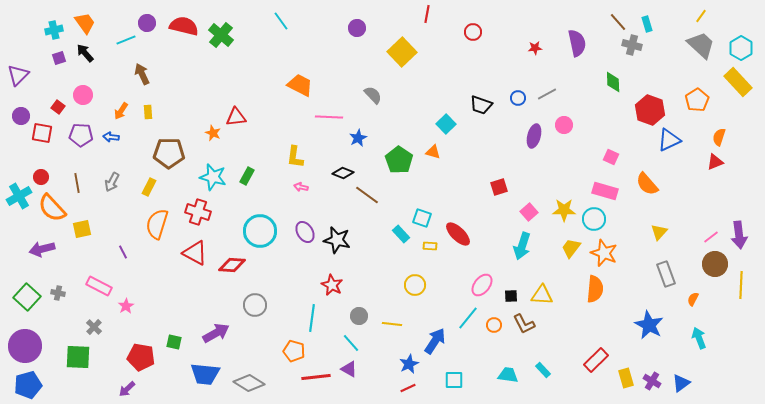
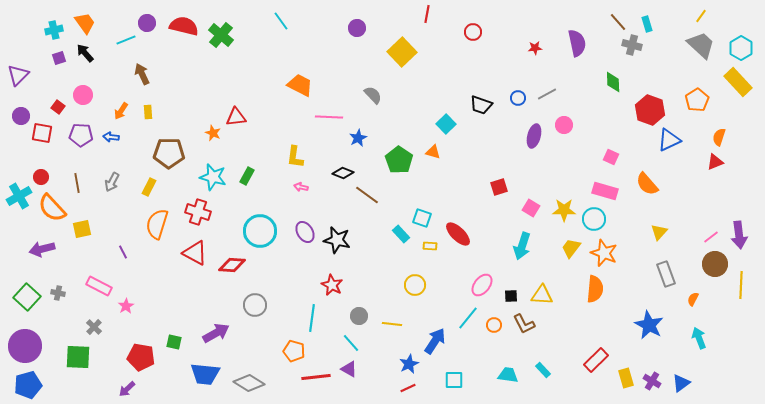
pink square at (529, 212): moved 2 px right, 4 px up; rotated 18 degrees counterclockwise
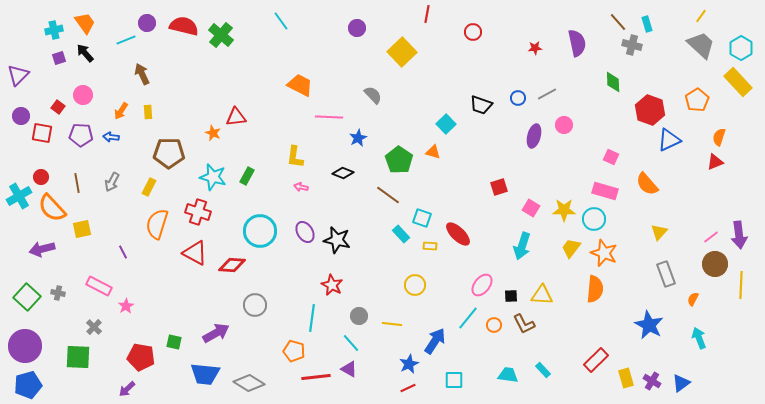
brown line at (367, 195): moved 21 px right
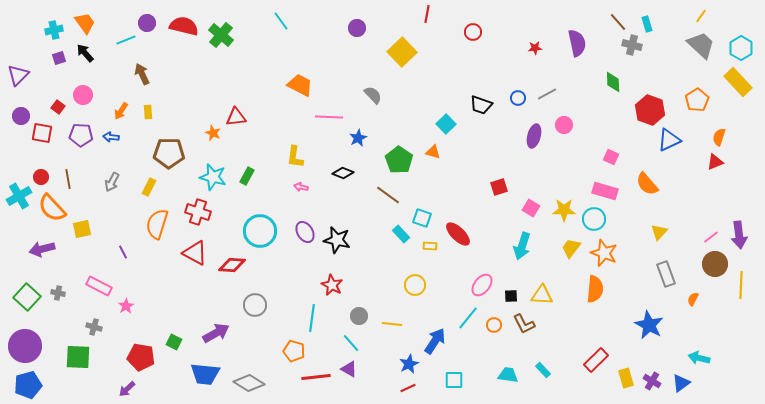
brown line at (77, 183): moved 9 px left, 4 px up
gray cross at (94, 327): rotated 28 degrees counterclockwise
cyan arrow at (699, 338): moved 20 px down; rotated 55 degrees counterclockwise
green square at (174, 342): rotated 14 degrees clockwise
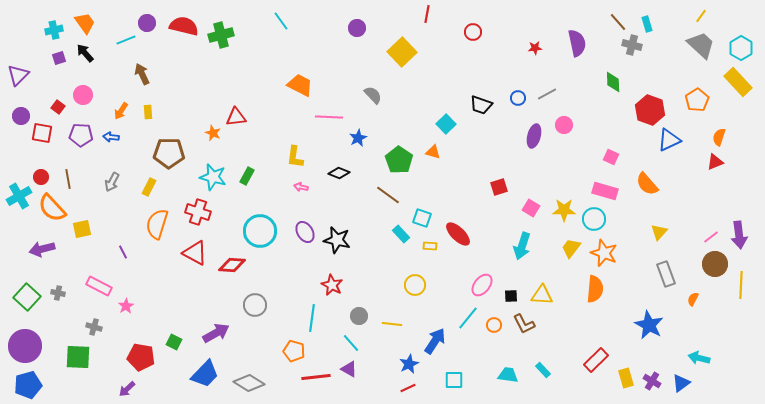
green cross at (221, 35): rotated 35 degrees clockwise
black diamond at (343, 173): moved 4 px left
blue trapezoid at (205, 374): rotated 52 degrees counterclockwise
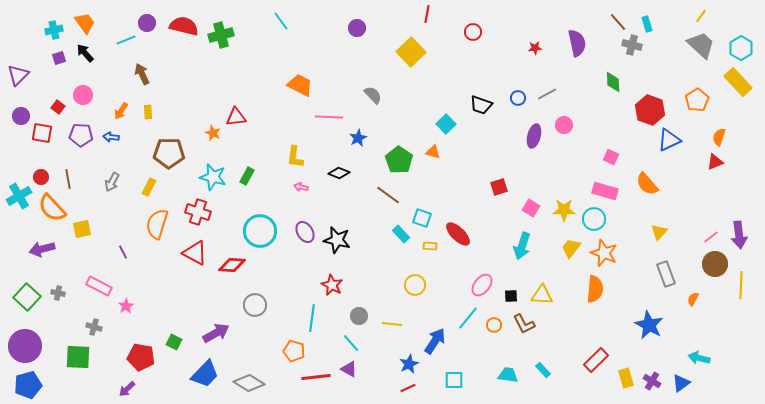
yellow square at (402, 52): moved 9 px right
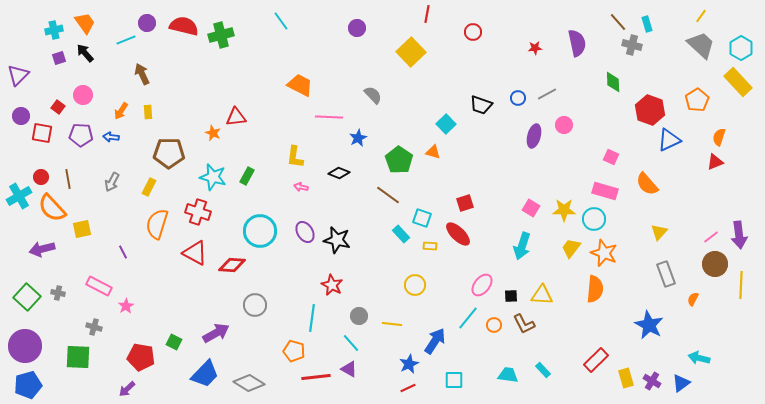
red square at (499, 187): moved 34 px left, 16 px down
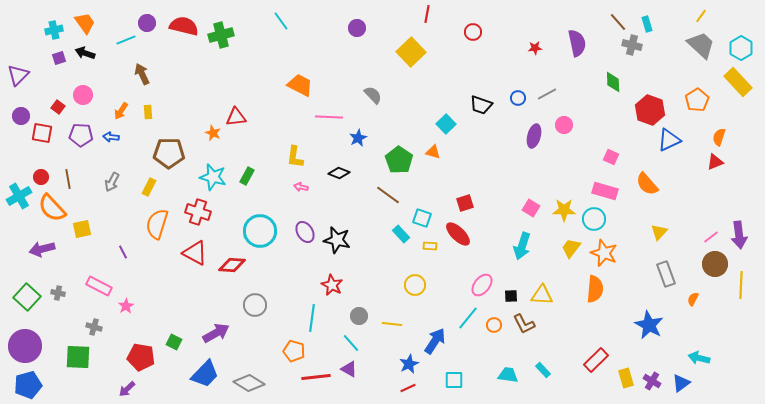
black arrow at (85, 53): rotated 30 degrees counterclockwise
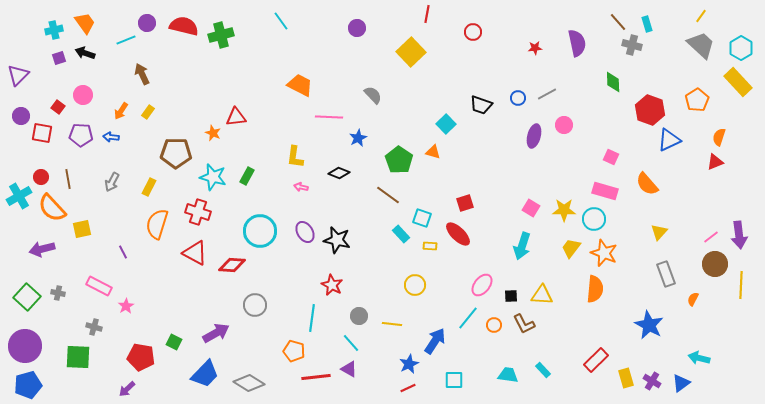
yellow rectangle at (148, 112): rotated 40 degrees clockwise
brown pentagon at (169, 153): moved 7 px right
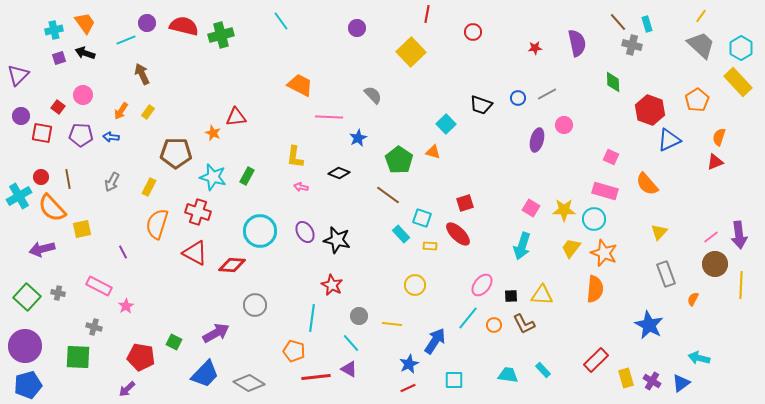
purple ellipse at (534, 136): moved 3 px right, 4 px down
